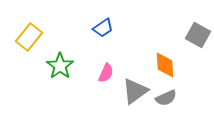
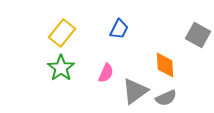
blue trapezoid: moved 16 px right, 1 px down; rotated 30 degrees counterclockwise
yellow rectangle: moved 33 px right, 4 px up
green star: moved 1 px right, 2 px down
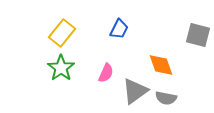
gray square: rotated 15 degrees counterclockwise
orange diamond: moved 4 px left; rotated 16 degrees counterclockwise
gray semicircle: rotated 35 degrees clockwise
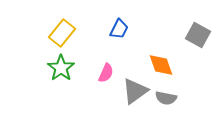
gray square: rotated 15 degrees clockwise
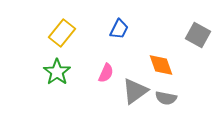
green star: moved 4 px left, 4 px down
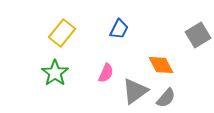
gray square: rotated 30 degrees clockwise
orange diamond: rotated 8 degrees counterclockwise
green star: moved 2 px left, 1 px down
gray semicircle: rotated 60 degrees counterclockwise
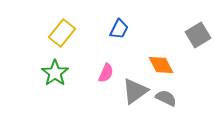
gray semicircle: rotated 105 degrees counterclockwise
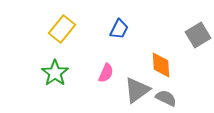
yellow rectangle: moved 4 px up
orange diamond: rotated 24 degrees clockwise
gray triangle: moved 2 px right, 1 px up
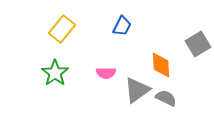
blue trapezoid: moved 3 px right, 3 px up
gray square: moved 9 px down
pink semicircle: rotated 66 degrees clockwise
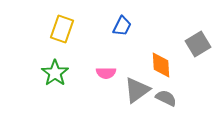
yellow rectangle: rotated 20 degrees counterclockwise
